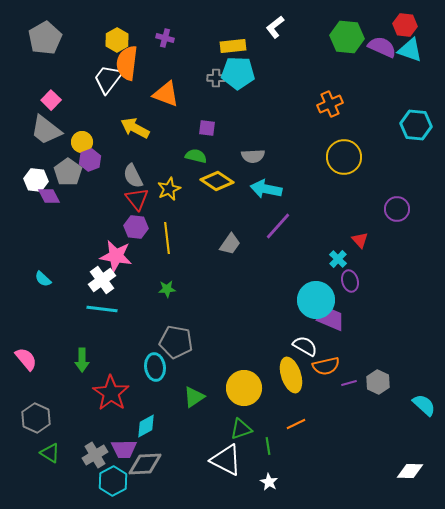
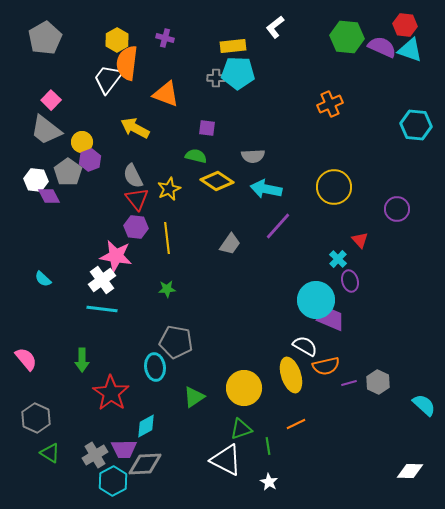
yellow circle at (344, 157): moved 10 px left, 30 px down
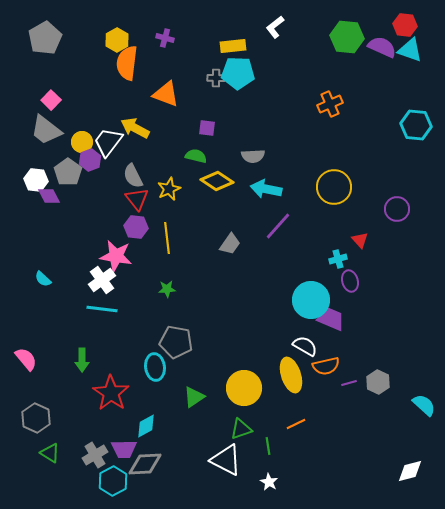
white trapezoid at (108, 79): moved 63 px down
cyan cross at (338, 259): rotated 30 degrees clockwise
cyan circle at (316, 300): moved 5 px left
white diamond at (410, 471): rotated 16 degrees counterclockwise
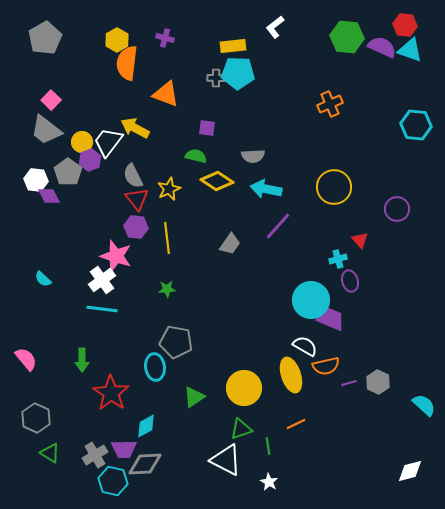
pink star at (116, 256): rotated 8 degrees clockwise
cyan hexagon at (113, 481): rotated 20 degrees counterclockwise
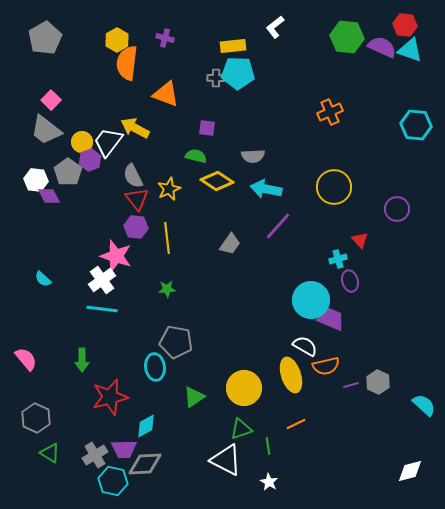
orange cross at (330, 104): moved 8 px down
purple line at (349, 383): moved 2 px right, 2 px down
red star at (111, 393): moved 1 px left, 4 px down; rotated 24 degrees clockwise
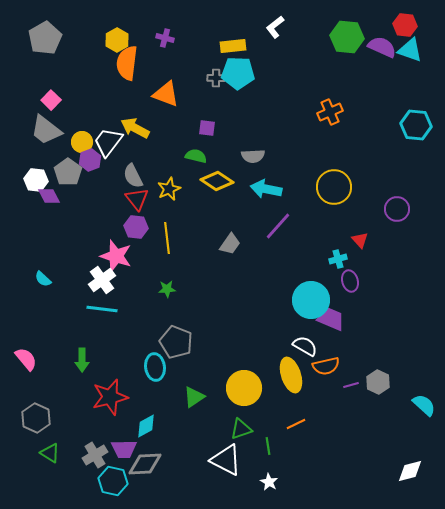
gray pentagon at (176, 342): rotated 12 degrees clockwise
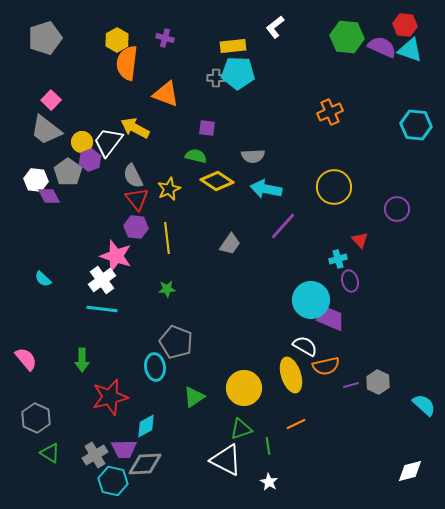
gray pentagon at (45, 38): rotated 12 degrees clockwise
purple line at (278, 226): moved 5 px right
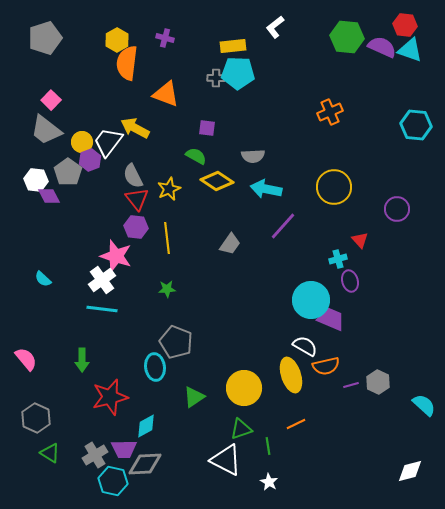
green semicircle at (196, 156): rotated 15 degrees clockwise
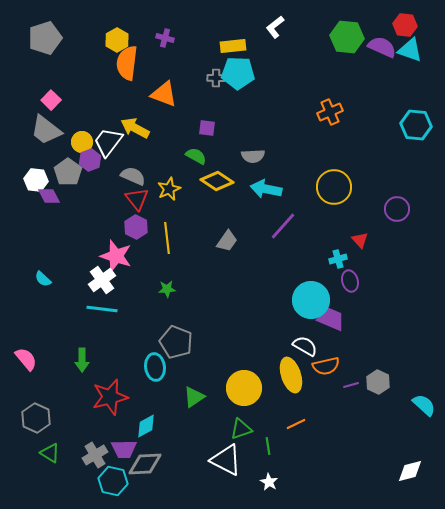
orange triangle at (166, 94): moved 2 px left
gray semicircle at (133, 176): rotated 140 degrees clockwise
purple hexagon at (136, 227): rotated 20 degrees clockwise
gray trapezoid at (230, 244): moved 3 px left, 3 px up
